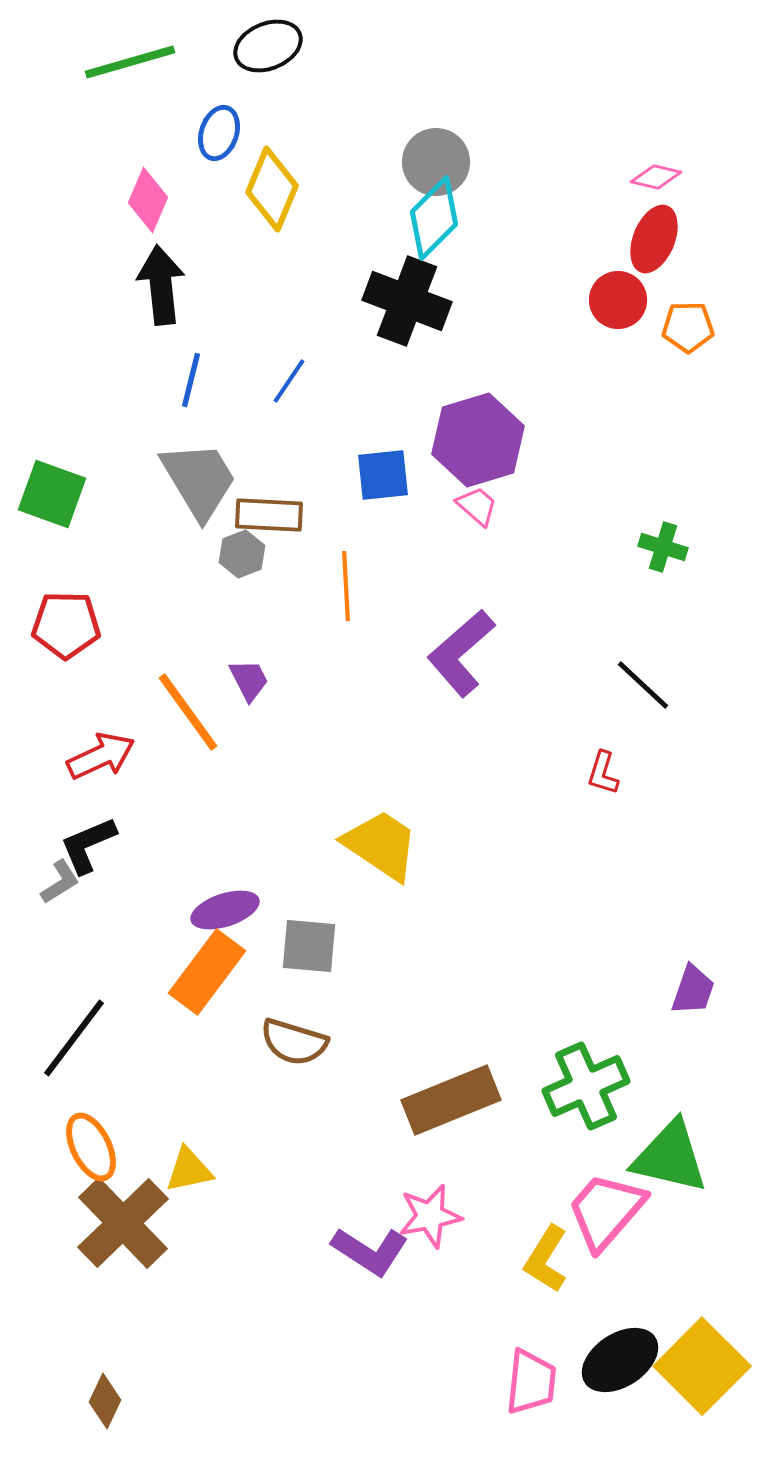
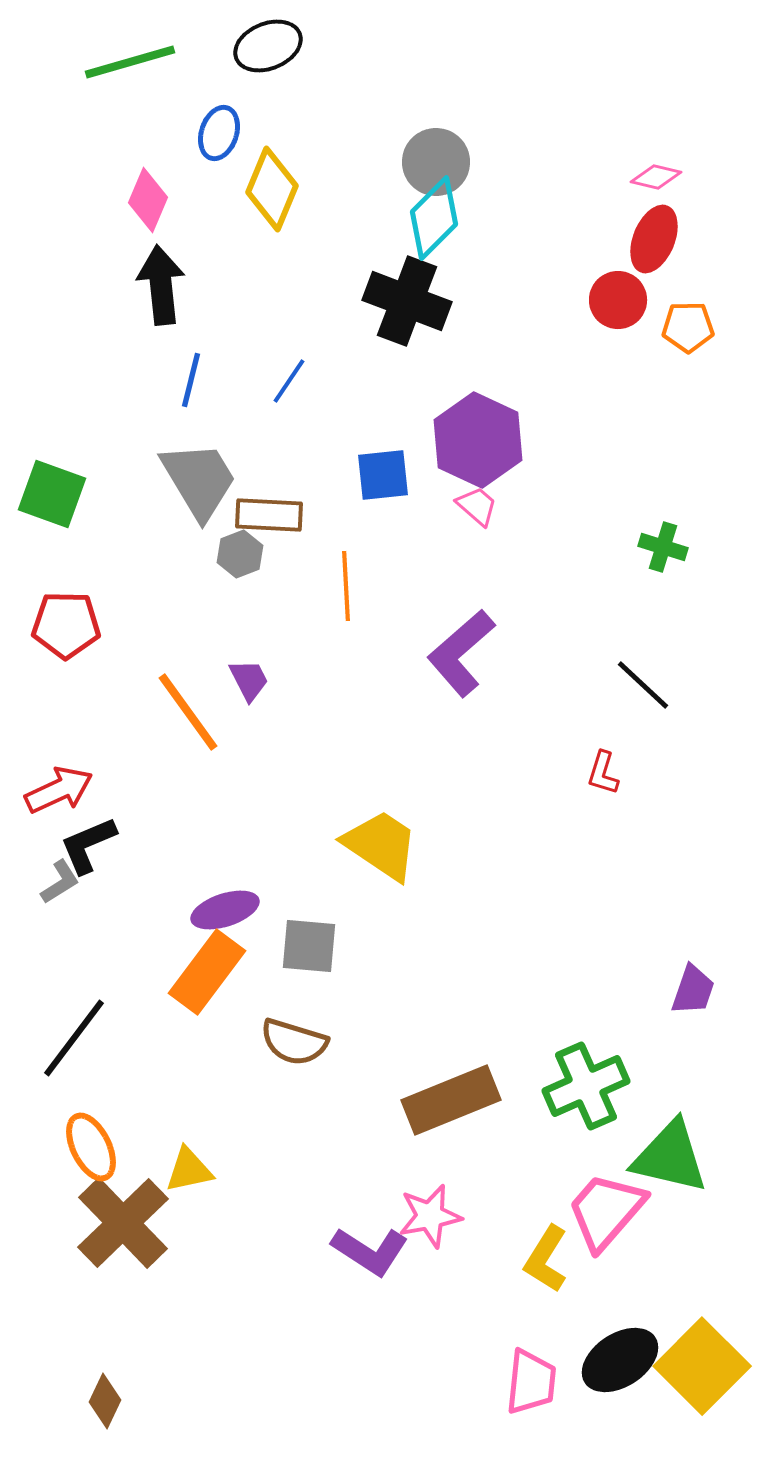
purple hexagon at (478, 440): rotated 18 degrees counterclockwise
gray hexagon at (242, 554): moved 2 px left
red arrow at (101, 756): moved 42 px left, 34 px down
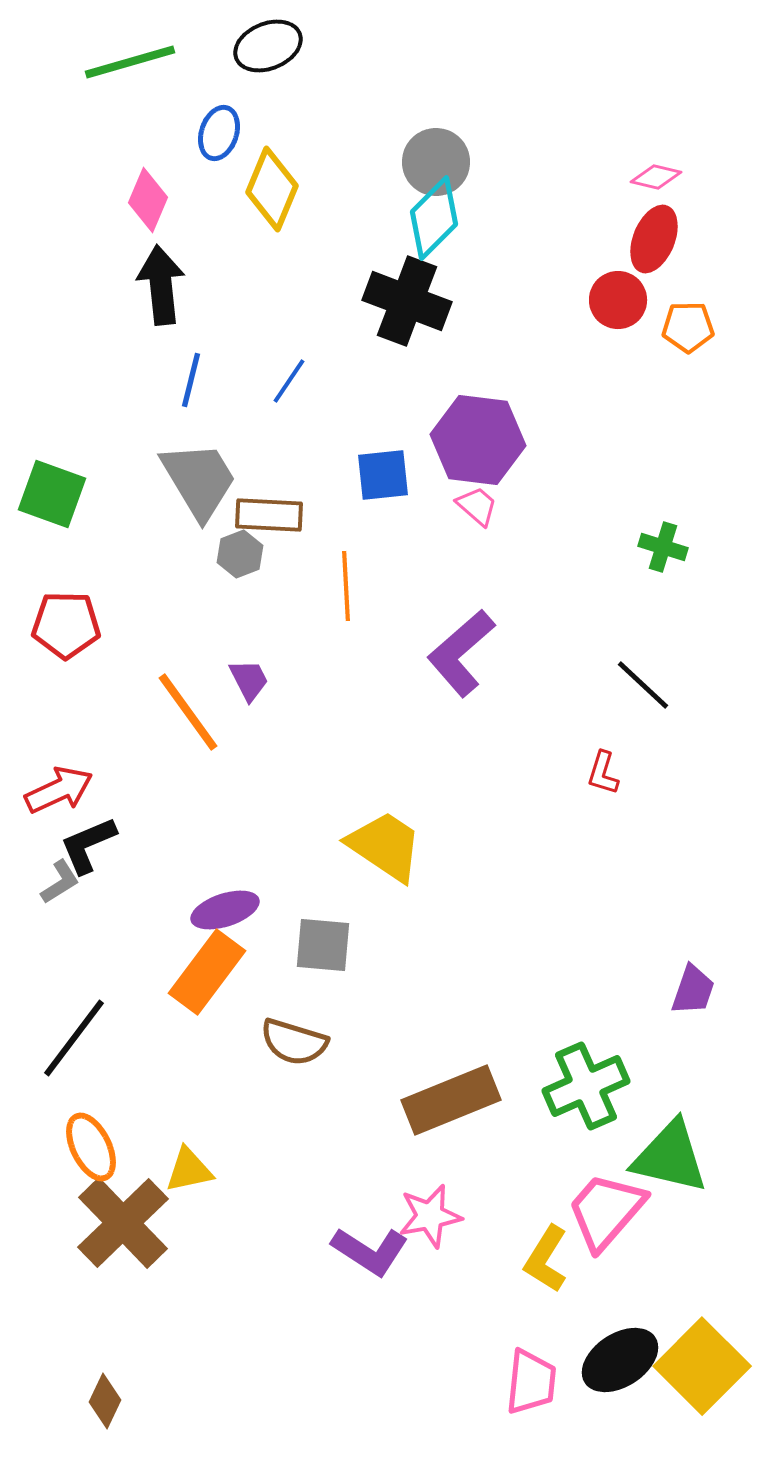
purple hexagon at (478, 440): rotated 18 degrees counterclockwise
yellow trapezoid at (381, 845): moved 4 px right, 1 px down
gray square at (309, 946): moved 14 px right, 1 px up
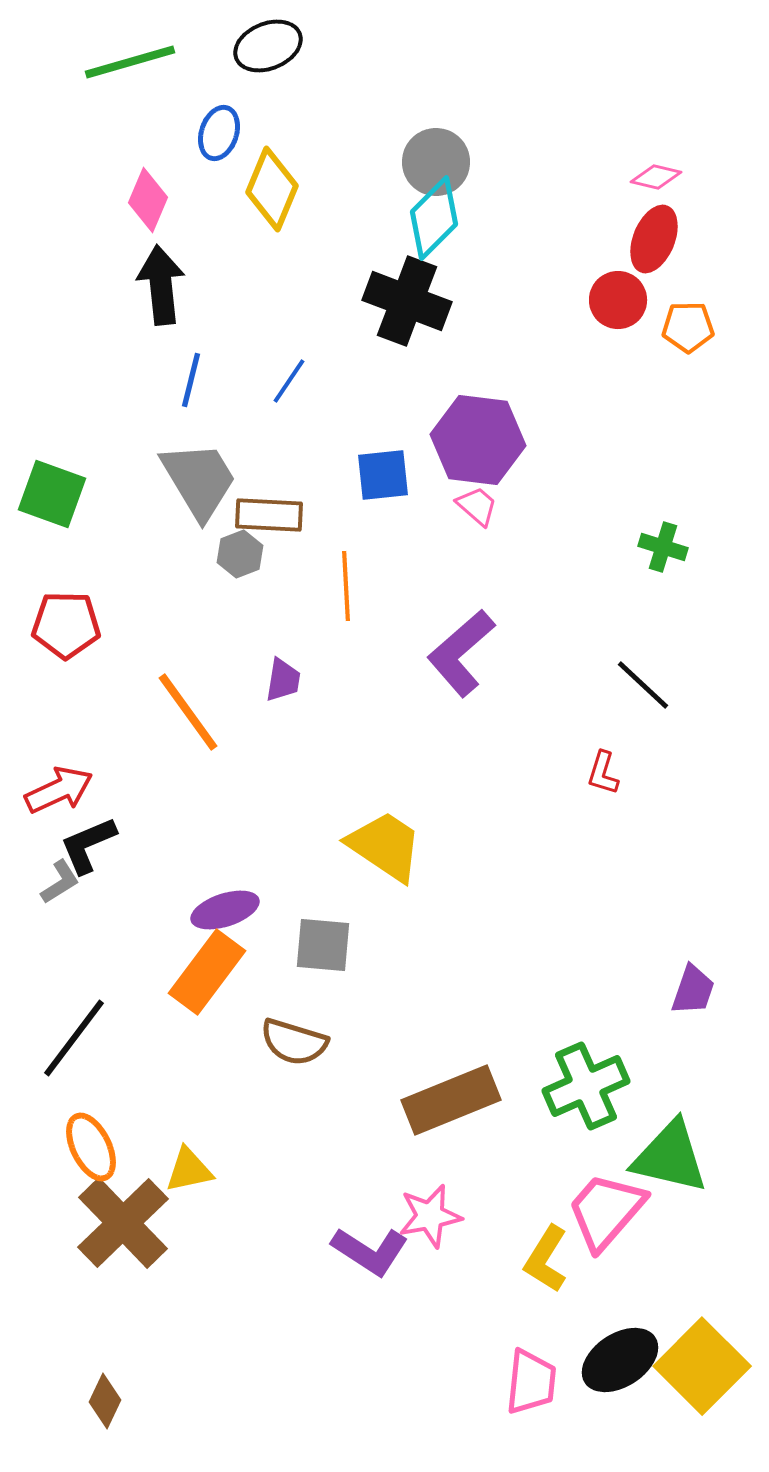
purple trapezoid at (249, 680): moved 34 px right; rotated 36 degrees clockwise
